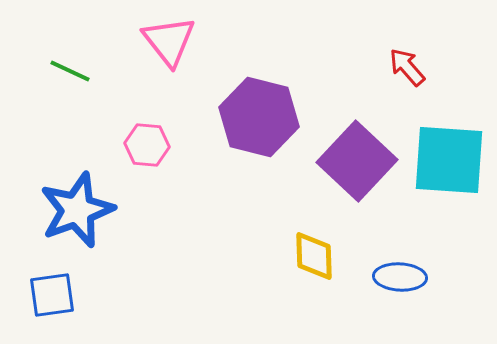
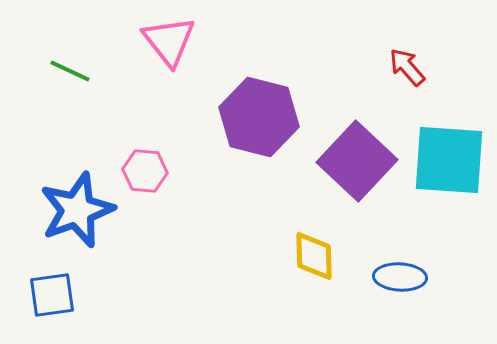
pink hexagon: moved 2 px left, 26 px down
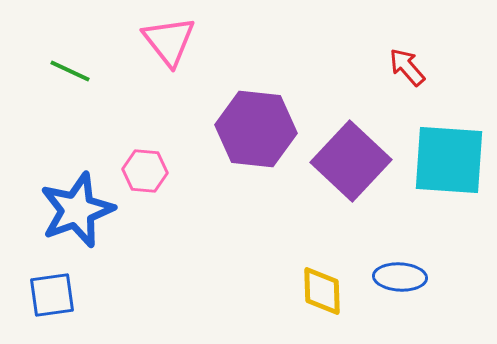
purple hexagon: moved 3 px left, 12 px down; rotated 8 degrees counterclockwise
purple square: moved 6 px left
yellow diamond: moved 8 px right, 35 px down
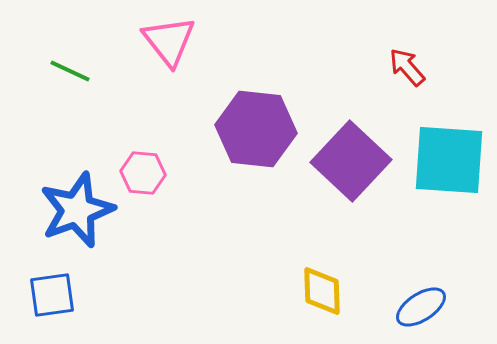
pink hexagon: moved 2 px left, 2 px down
blue ellipse: moved 21 px right, 30 px down; rotated 36 degrees counterclockwise
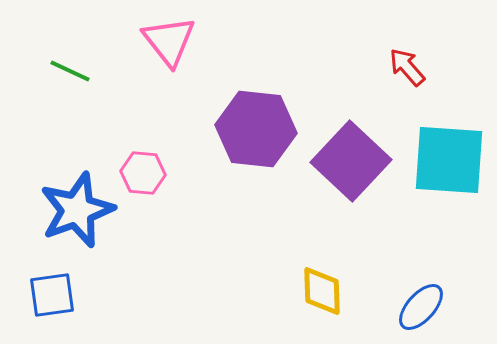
blue ellipse: rotated 15 degrees counterclockwise
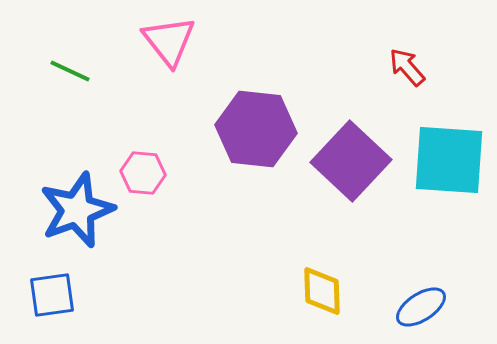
blue ellipse: rotated 15 degrees clockwise
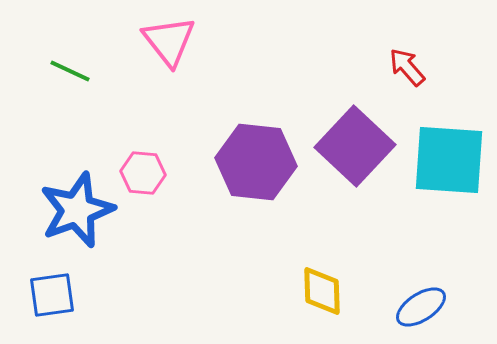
purple hexagon: moved 33 px down
purple square: moved 4 px right, 15 px up
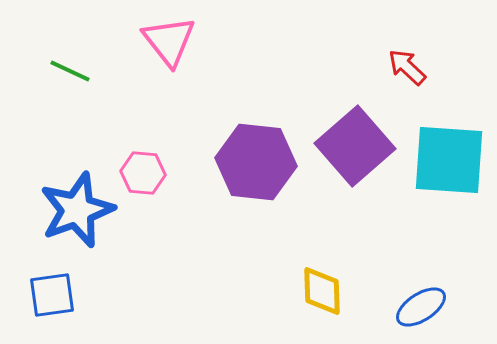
red arrow: rotated 6 degrees counterclockwise
purple square: rotated 6 degrees clockwise
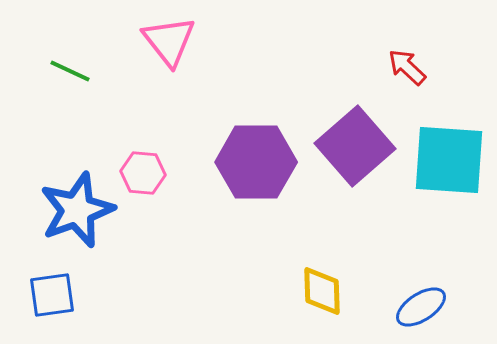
purple hexagon: rotated 6 degrees counterclockwise
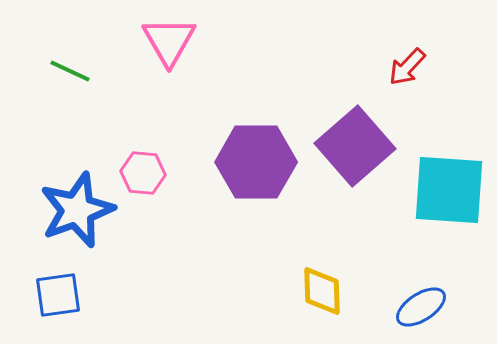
pink triangle: rotated 8 degrees clockwise
red arrow: rotated 90 degrees counterclockwise
cyan square: moved 30 px down
blue square: moved 6 px right
